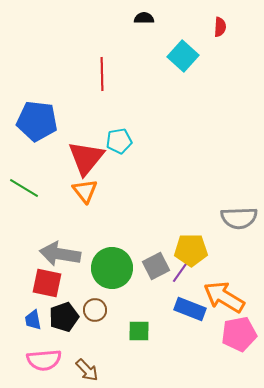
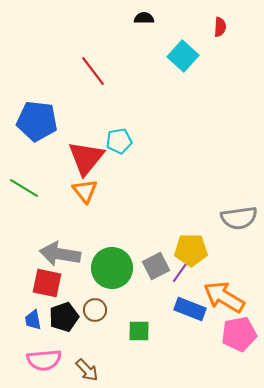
red line: moved 9 px left, 3 px up; rotated 36 degrees counterclockwise
gray semicircle: rotated 6 degrees counterclockwise
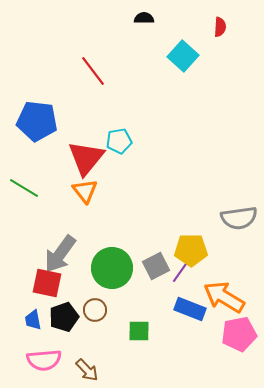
gray arrow: rotated 63 degrees counterclockwise
